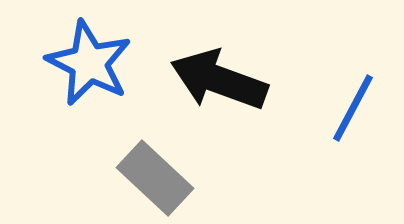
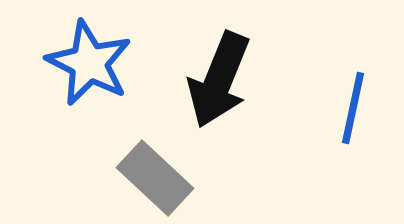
black arrow: rotated 88 degrees counterclockwise
blue line: rotated 16 degrees counterclockwise
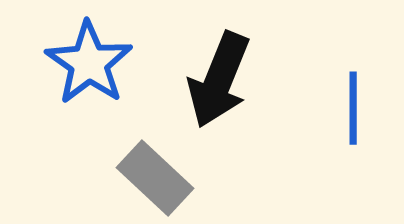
blue star: rotated 8 degrees clockwise
blue line: rotated 12 degrees counterclockwise
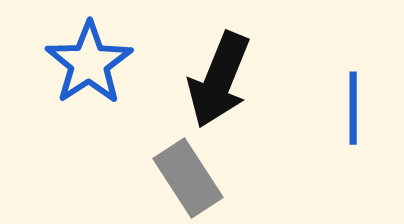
blue star: rotated 4 degrees clockwise
gray rectangle: moved 33 px right; rotated 14 degrees clockwise
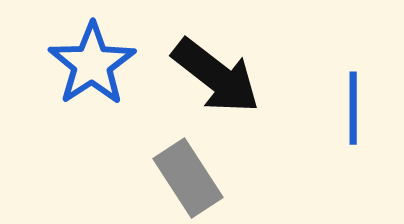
blue star: moved 3 px right, 1 px down
black arrow: moved 3 px left, 4 px up; rotated 74 degrees counterclockwise
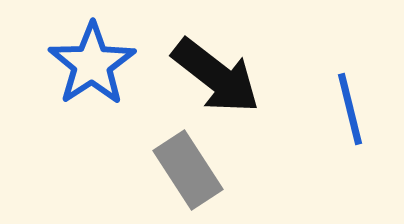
blue line: moved 3 px left, 1 px down; rotated 14 degrees counterclockwise
gray rectangle: moved 8 px up
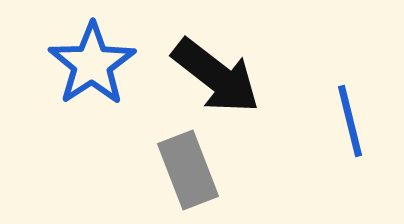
blue line: moved 12 px down
gray rectangle: rotated 12 degrees clockwise
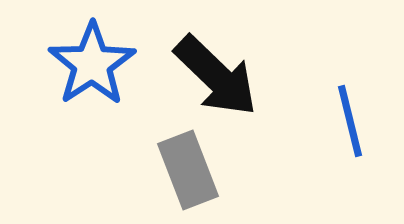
black arrow: rotated 6 degrees clockwise
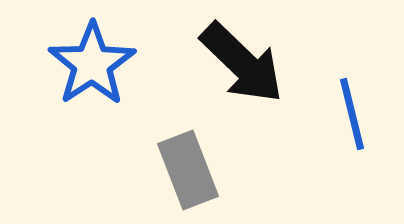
black arrow: moved 26 px right, 13 px up
blue line: moved 2 px right, 7 px up
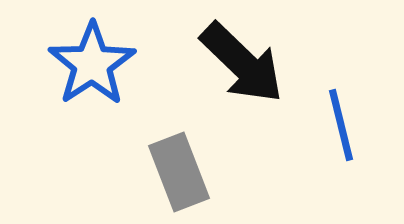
blue line: moved 11 px left, 11 px down
gray rectangle: moved 9 px left, 2 px down
